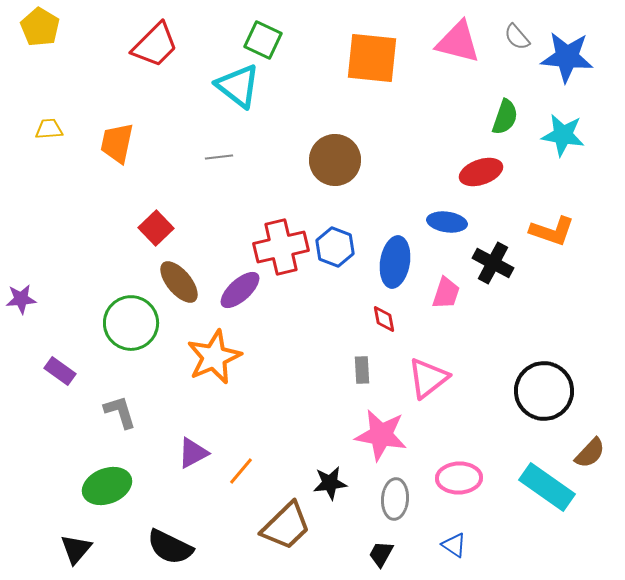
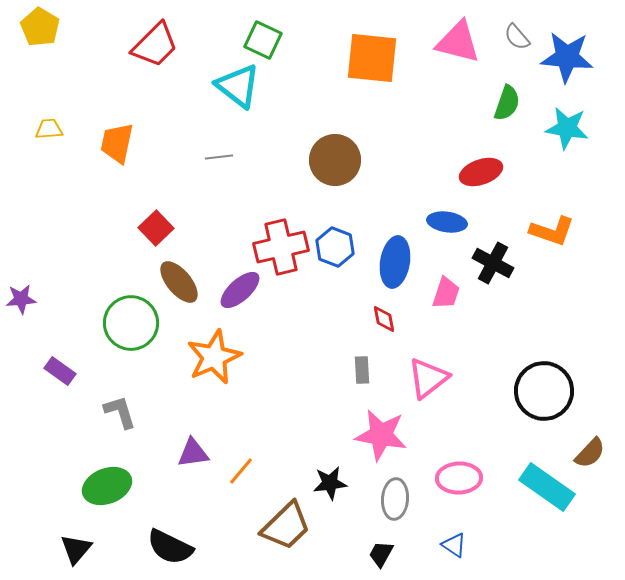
green semicircle at (505, 117): moved 2 px right, 14 px up
cyan star at (563, 135): moved 4 px right, 7 px up
purple triangle at (193, 453): rotated 20 degrees clockwise
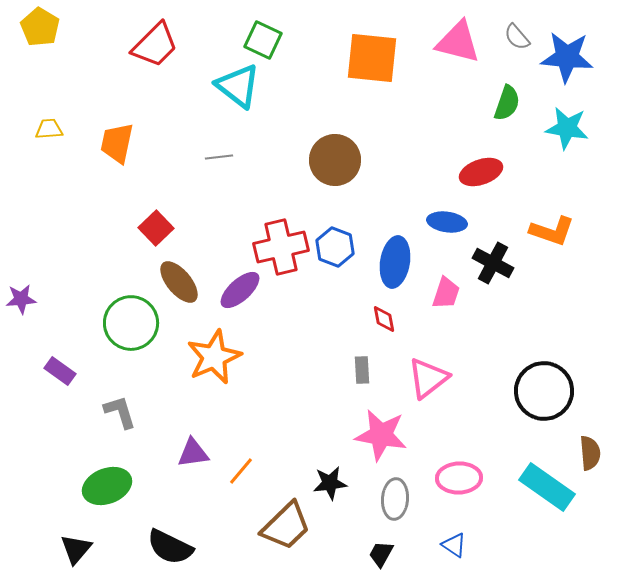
brown semicircle at (590, 453): rotated 48 degrees counterclockwise
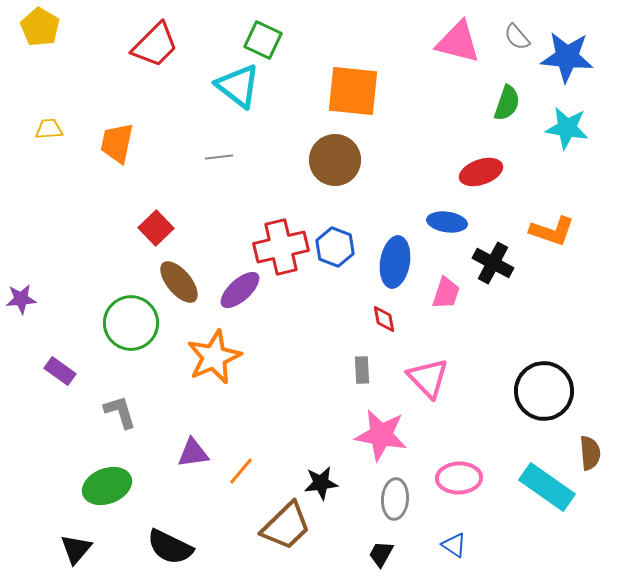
orange square at (372, 58): moved 19 px left, 33 px down
pink triangle at (428, 378): rotated 36 degrees counterclockwise
black star at (330, 483): moved 9 px left
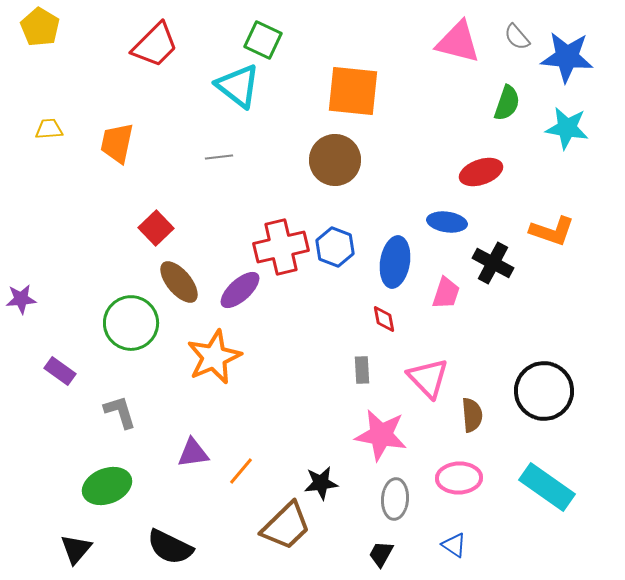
brown semicircle at (590, 453): moved 118 px left, 38 px up
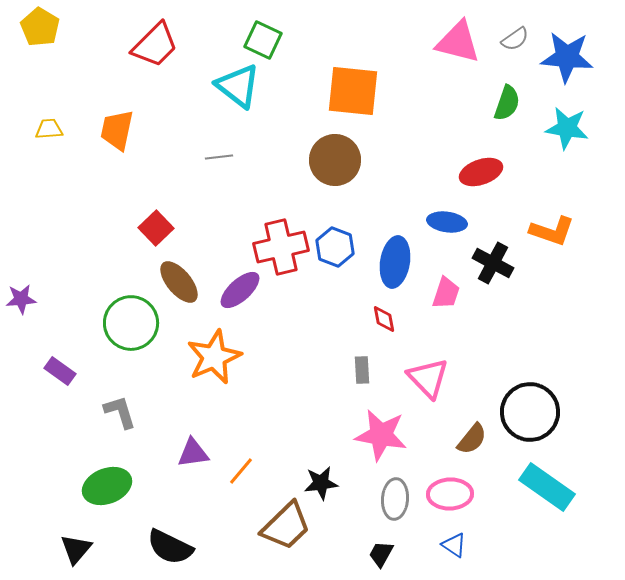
gray semicircle at (517, 37): moved 2 px left, 2 px down; rotated 84 degrees counterclockwise
orange trapezoid at (117, 143): moved 13 px up
black circle at (544, 391): moved 14 px left, 21 px down
brown semicircle at (472, 415): moved 24 px down; rotated 44 degrees clockwise
pink ellipse at (459, 478): moved 9 px left, 16 px down
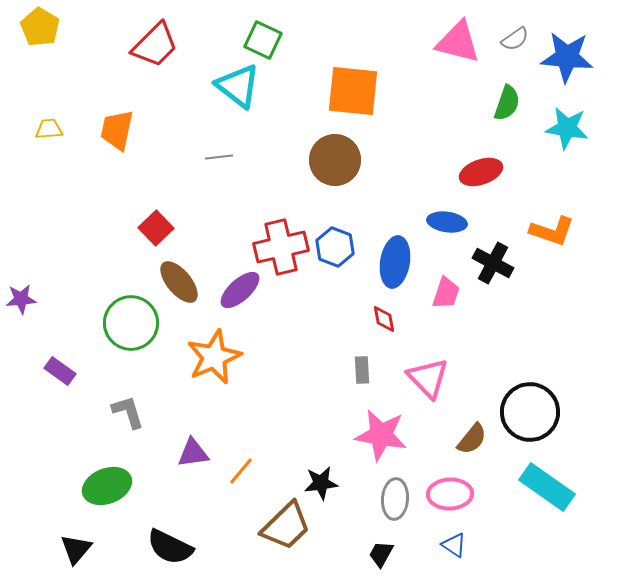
gray L-shape at (120, 412): moved 8 px right
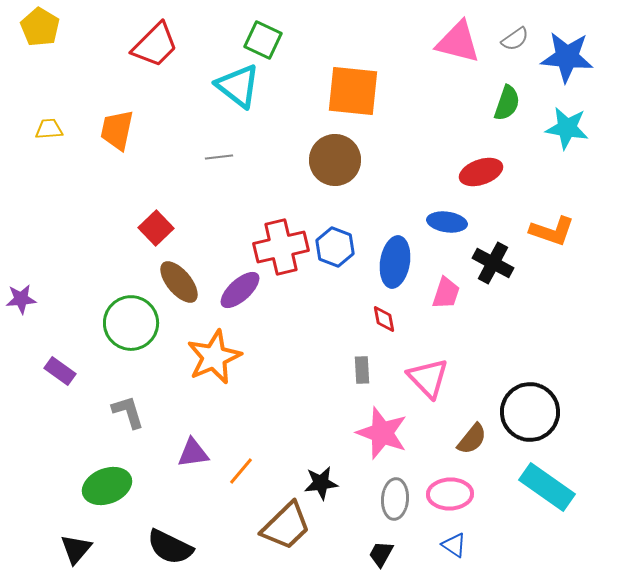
pink star at (381, 435): moved 1 px right, 2 px up; rotated 10 degrees clockwise
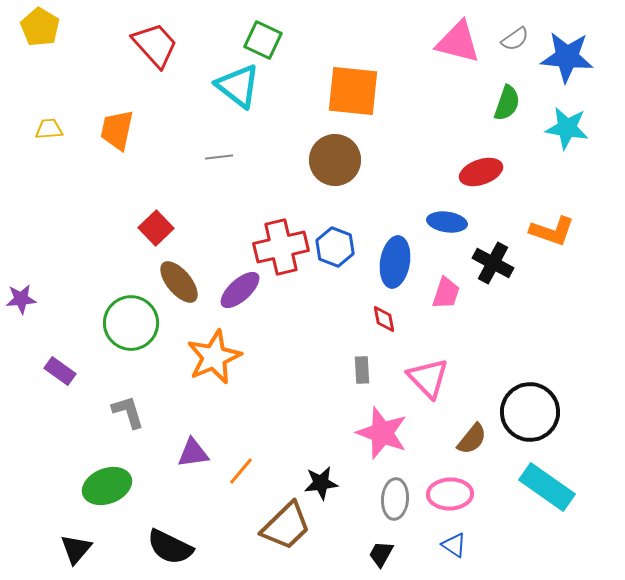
red trapezoid at (155, 45): rotated 87 degrees counterclockwise
